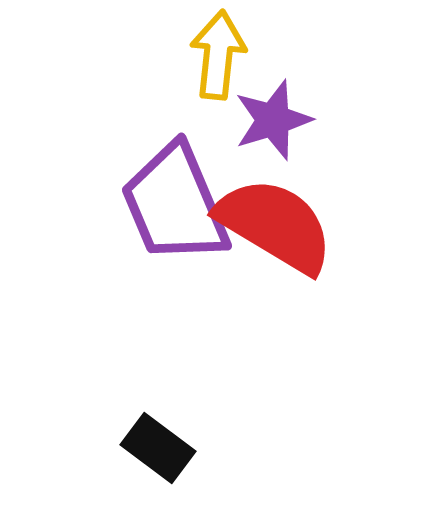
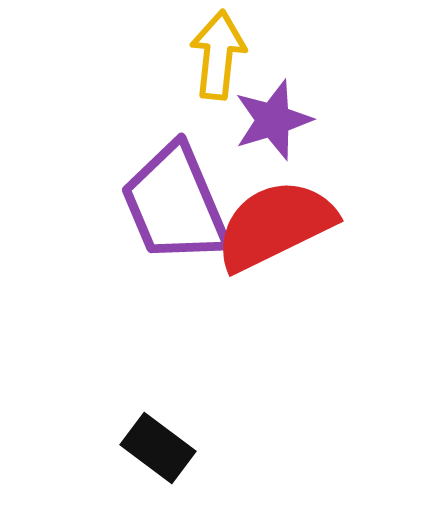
red semicircle: rotated 57 degrees counterclockwise
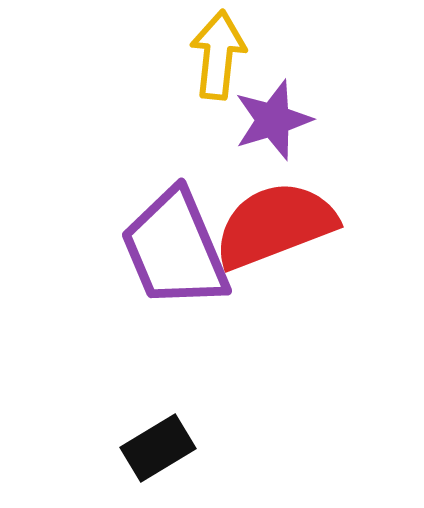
purple trapezoid: moved 45 px down
red semicircle: rotated 5 degrees clockwise
black rectangle: rotated 68 degrees counterclockwise
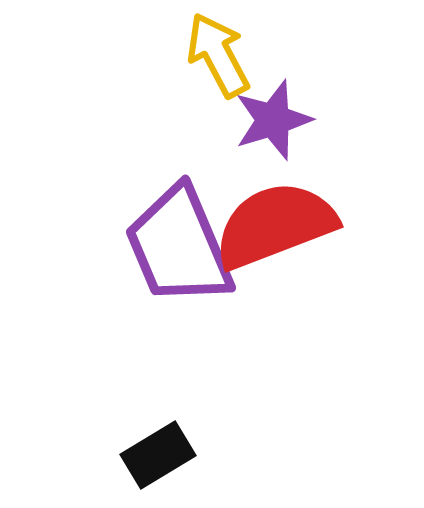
yellow arrow: rotated 34 degrees counterclockwise
purple trapezoid: moved 4 px right, 3 px up
black rectangle: moved 7 px down
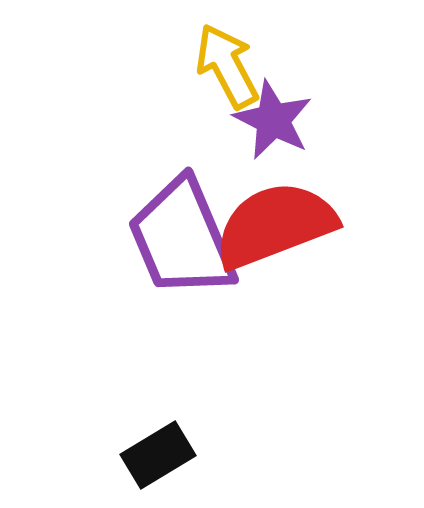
yellow arrow: moved 9 px right, 11 px down
purple star: rotated 28 degrees counterclockwise
purple trapezoid: moved 3 px right, 8 px up
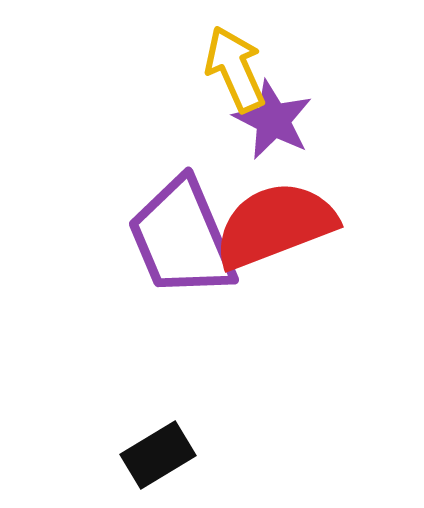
yellow arrow: moved 8 px right, 3 px down; rotated 4 degrees clockwise
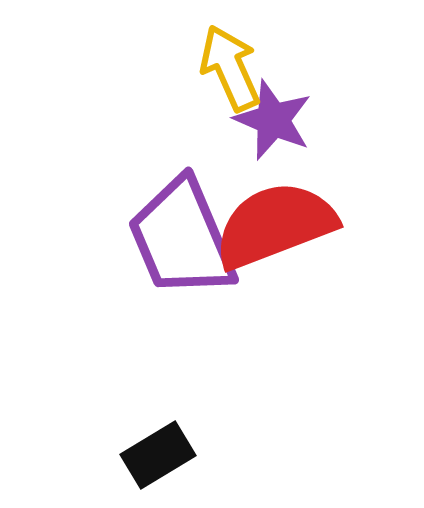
yellow arrow: moved 5 px left, 1 px up
purple star: rotated 4 degrees counterclockwise
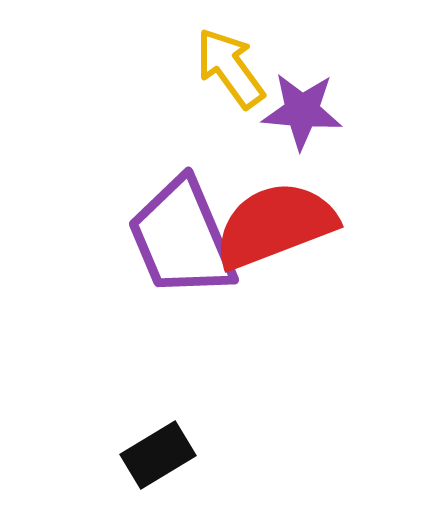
yellow arrow: rotated 12 degrees counterclockwise
purple star: moved 29 px right, 9 px up; rotated 18 degrees counterclockwise
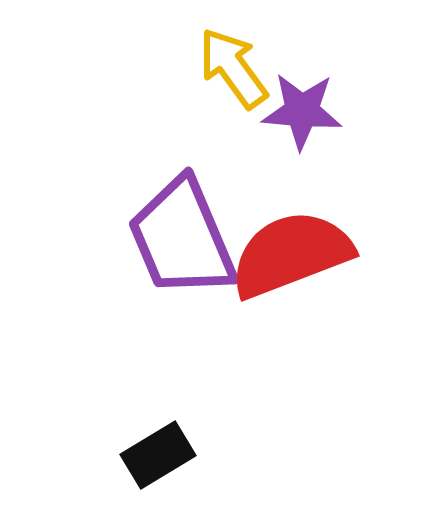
yellow arrow: moved 3 px right
red semicircle: moved 16 px right, 29 px down
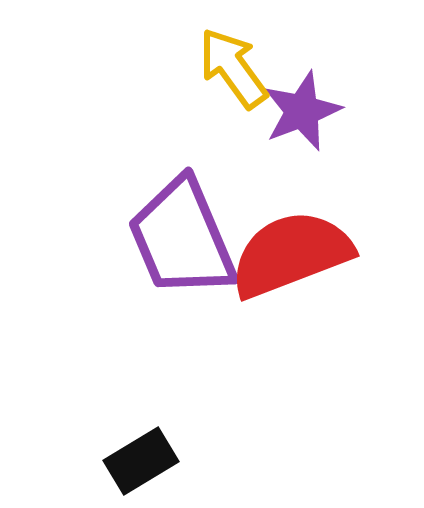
purple star: rotated 26 degrees counterclockwise
black rectangle: moved 17 px left, 6 px down
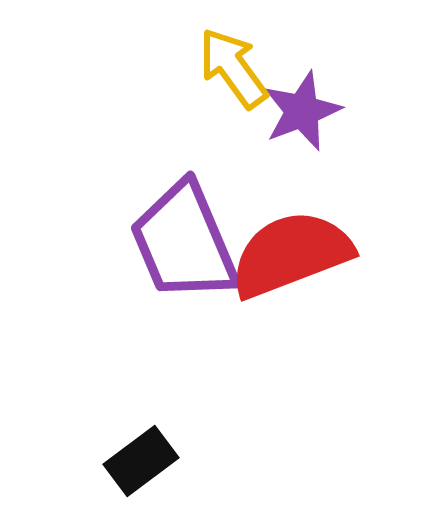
purple trapezoid: moved 2 px right, 4 px down
black rectangle: rotated 6 degrees counterclockwise
